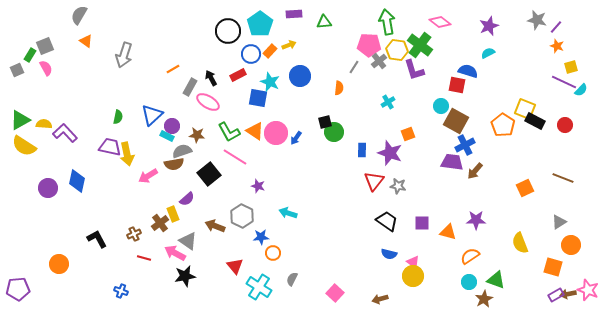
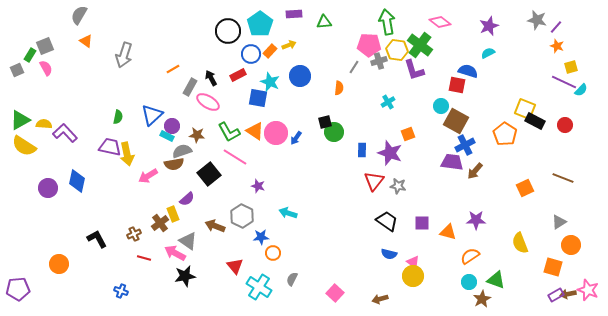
gray cross at (379, 61): rotated 21 degrees clockwise
orange pentagon at (503, 125): moved 2 px right, 9 px down
brown star at (484, 299): moved 2 px left
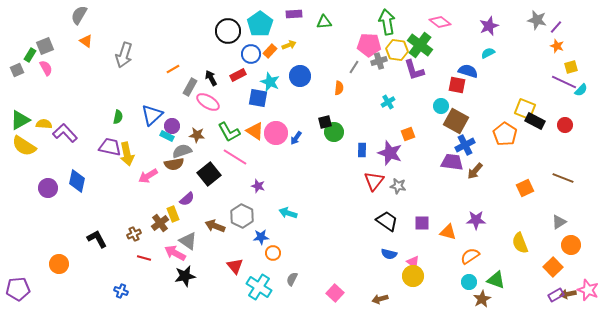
orange square at (553, 267): rotated 30 degrees clockwise
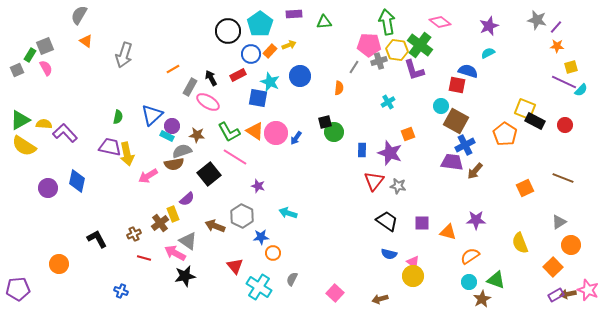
orange star at (557, 46): rotated 16 degrees counterclockwise
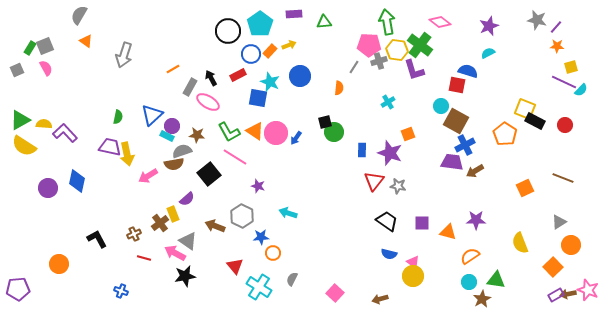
green rectangle at (30, 55): moved 7 px up
brown arrow at (475, 171): rotated 18 degrees clockwise
green triangle at (496, 280): rotated 12 degrees counterclockwise
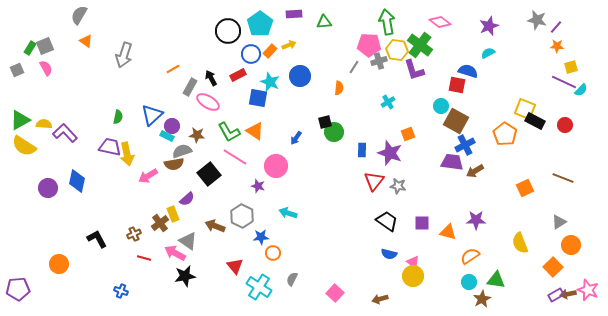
pink circle at (276, 133): moved 33 px down
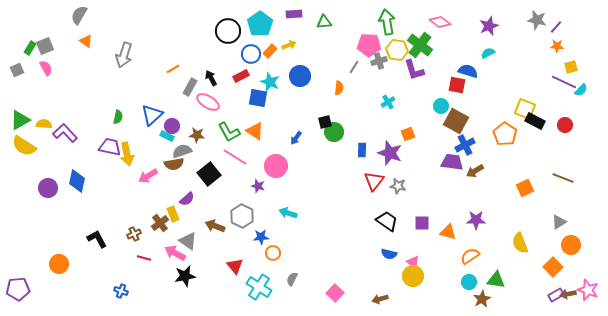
red rectangle at (238, 75): moved 3 px right, 1 px down
